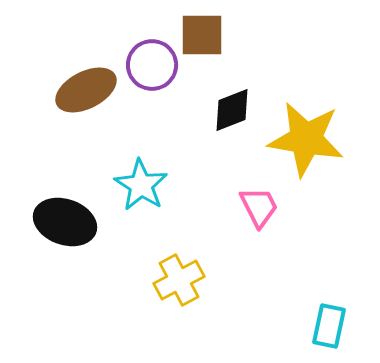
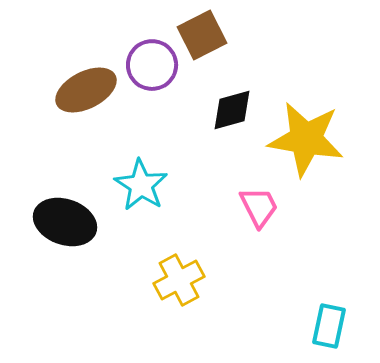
brown square: rotated 27 degrees counterclockwise
black diamond: rotated 6 degrees clockwise
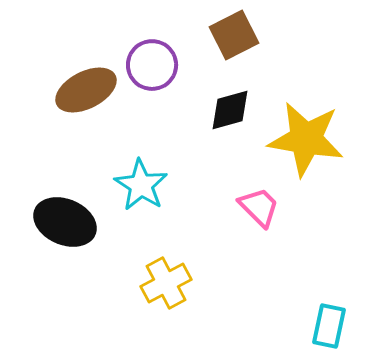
brown square: moved 32 px right
black diamond: moved 2 px left
pink trapezoid: rotated 18 degrees counterclockwise
black ellipse: rotated 4 degrees clockwise
yellow cross: moved 13 px left, 3 px down
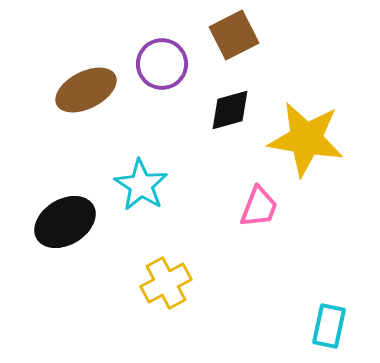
purple circle: moved 10 px right, 1 px up
pink trapezoid: rotated 66 degrees clockwise
black ellipse: rotated 54 degrees counterclockwise
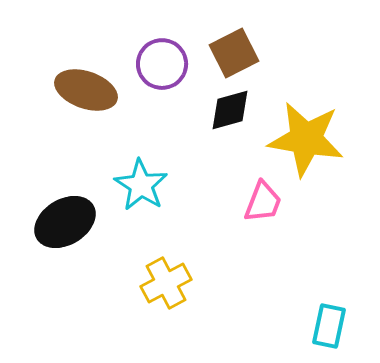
brown square: moved 18 px down
brown ellipse: rotated 46 degrees clockwise
pink trapezoid: moved 4 px right, 5 px up
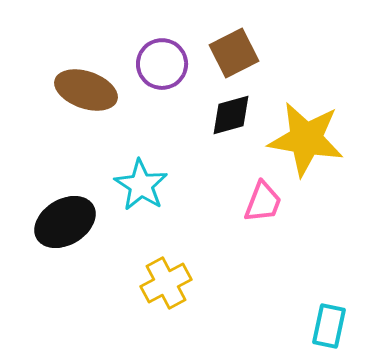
black diamond: moved 1 px right, 5 px down
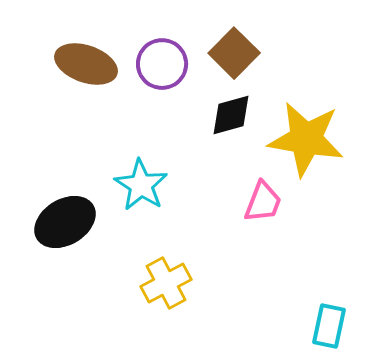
brown square: rotated 18 degrees counterclockwise
brown ellipse: moved 26 px up
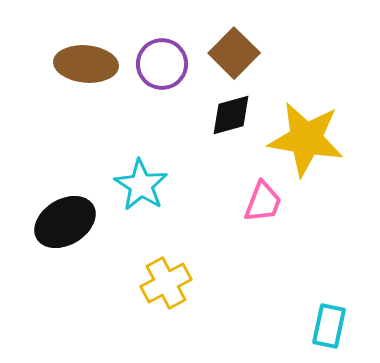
brown ellipse: rotated 14 degrees counterclockwise
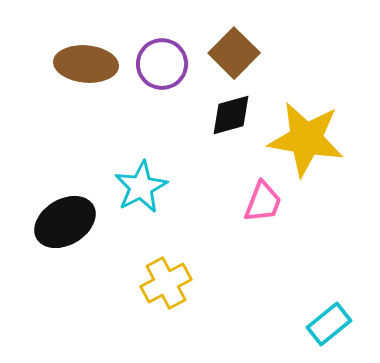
cyan star: moved 2 px down; rotated 12 degrees clockwise
cyan rectangle: moved 2 px up; rotated 39 degrees clockwise
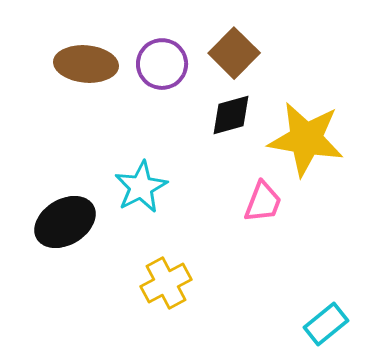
cyan rectangle: moved 3 px left
